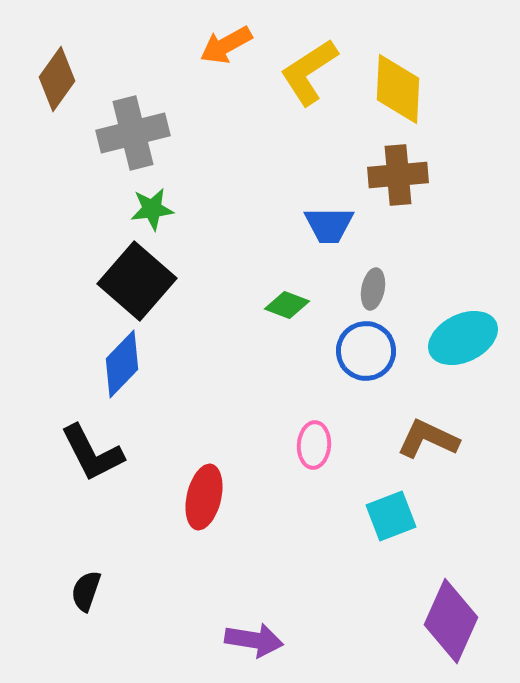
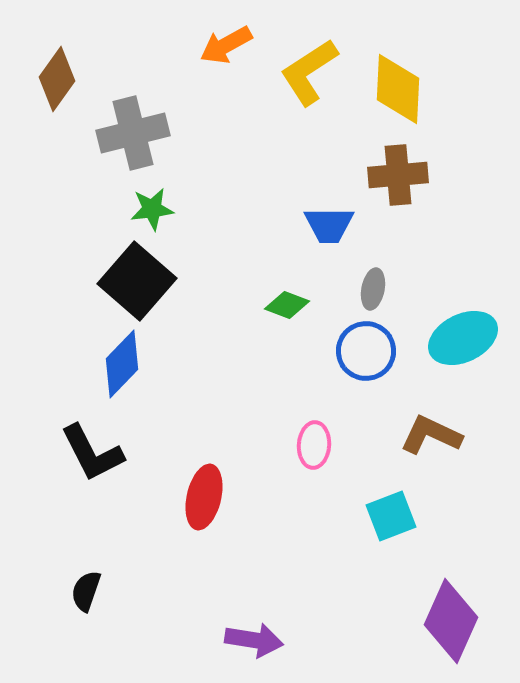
brown L-shape: moved 3 px right, 4 px up
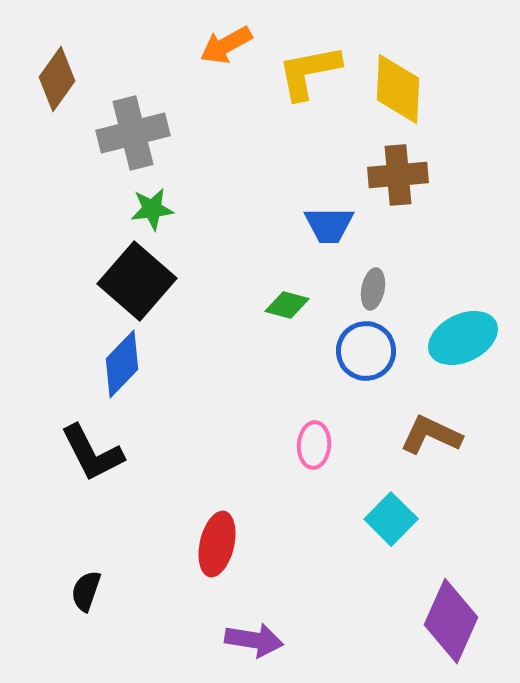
yellow L-shape: rotated 22 degrees clockwise
green diamond: rotated 6 degrees counterclockwise
red ellipse: moved 13 px right, 47 px down
cyan square: moved 3 px down; rotated 24 degrees counterclockwise
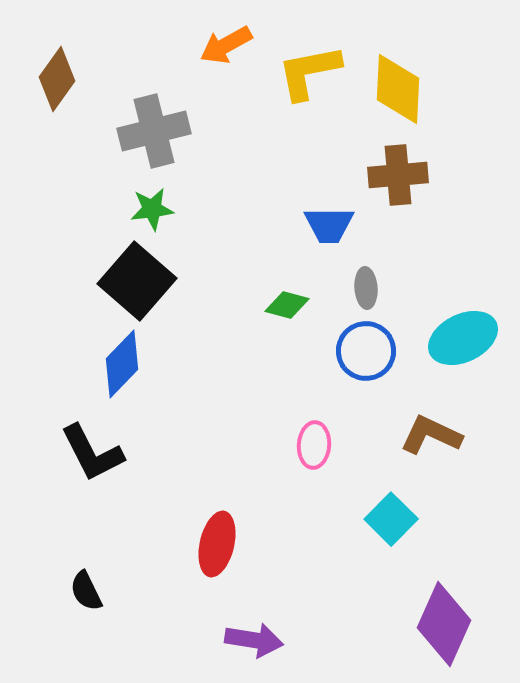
gray cross: moved 21 px right, 2 px up
gray ellipse: moved 7 px left, 1 px up; rotated 15 degrees counterclockwise
black semicircle: rotated 45 degrees counterclockwise
purple diamond: moved 7 px left, 3 px down
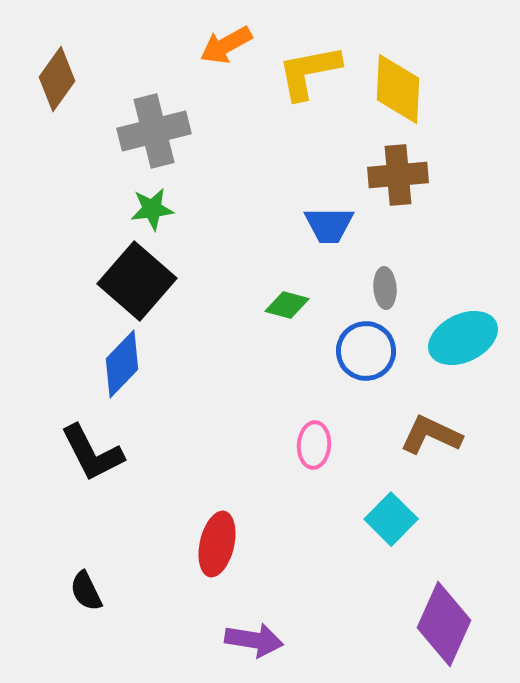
gray ellipse: moved 19 px right
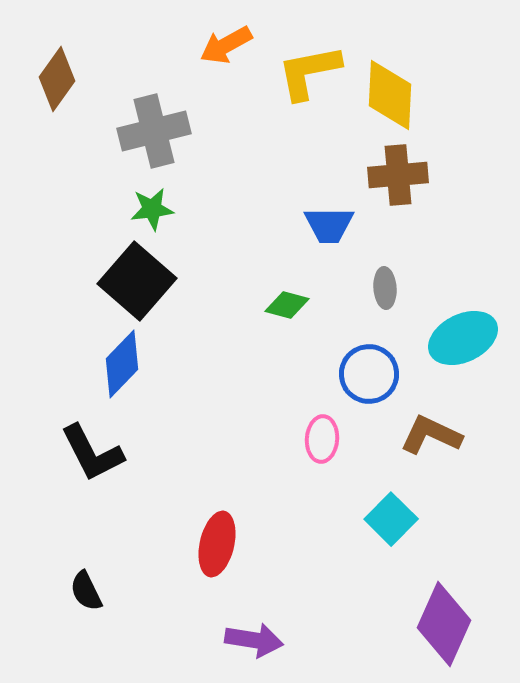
yellow diamond: moved 8 px left, 6 px down
blue circle: moved 3 px right, 23 px down
pink ellipse: moved 8 px right, 6 px up
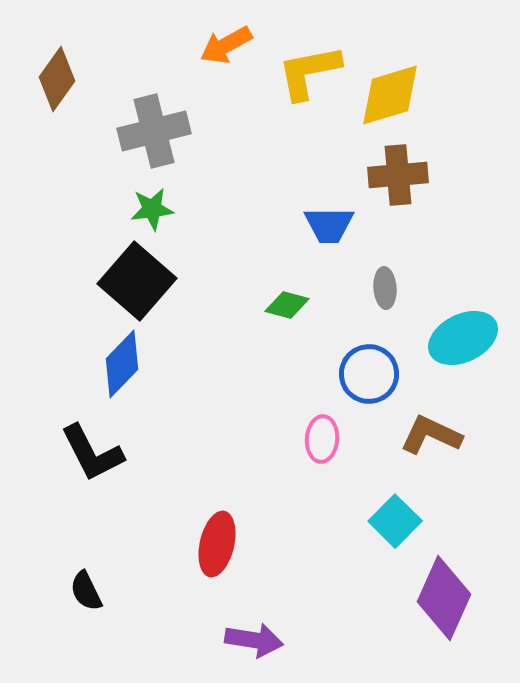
yellow diamond: rotated 70 degrees clockwise
cyan square: moved 4 px right, 2 px down
purple diamond: moved 26 px up
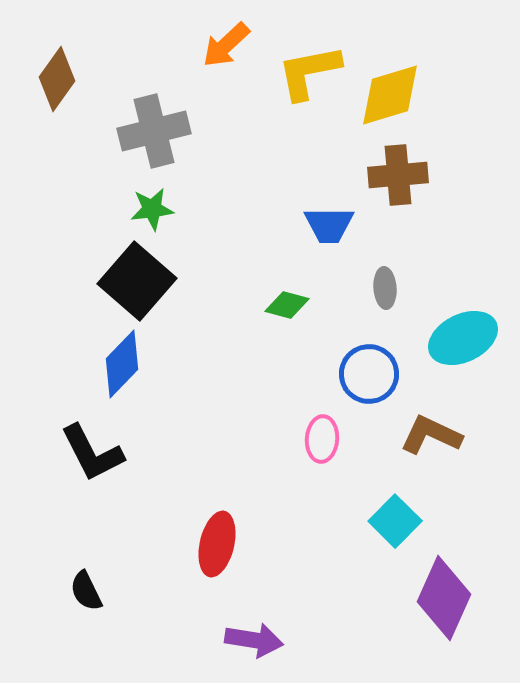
orange arrow: rotated 14 degrees counterclockwise
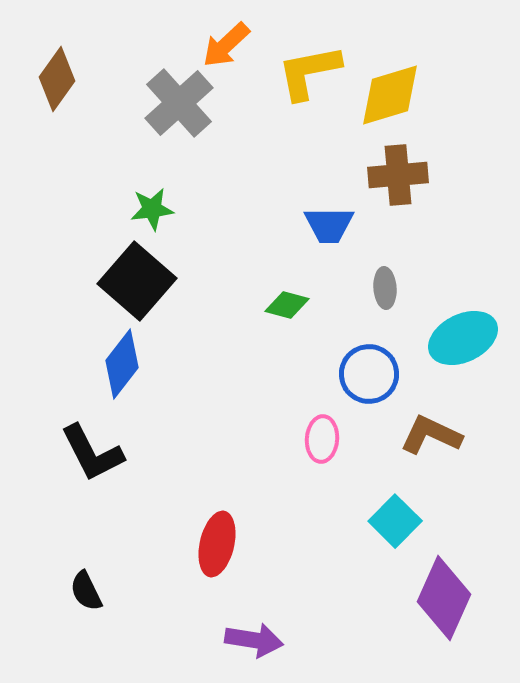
gray cross: moved 25 px right, 28 px up; rotated 28 degrees counterclockwise
blue diamond: rotated 6 degrees counterclockwise
